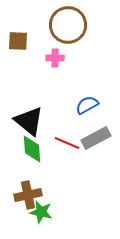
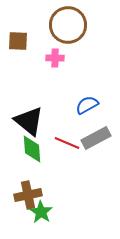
green star: rotated 20 degrees clockwise
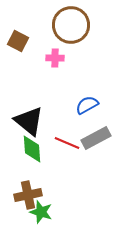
brown circle: moved 3 px right
brown square: rotated 25 degrees clockwise
green star: rotated 15 degrees counterclockwise
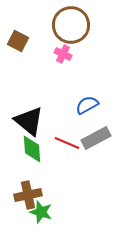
pink cross: moved 8 px right, 4 px up; rotated 24 degrees clockwise
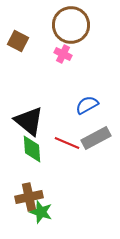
brown cross: moved 1 px right, 2 px down
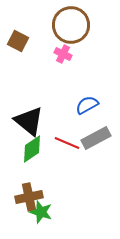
green diamond: rotated 60 degrees clockwise
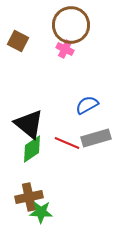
pink cross: moved 2 px right, 5 px up
black triangle: moved 3 px down
gray rectangle: rotated 12 degrees clockwise
green star: rotated 15 degrees counterclockwise
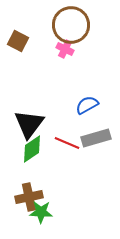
black triangle: rotated 28 degrees clockwise
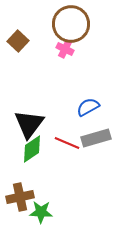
brown circle: moved 1 px up
brown square: rotated 15 degrees clockwise
blue semicircle: moved 1 px right, 2 px down
brown cross: moved 9 px left
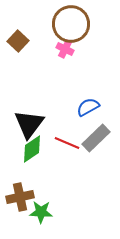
gray rectangle: rotated 28 degrees counterclockwise
